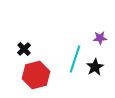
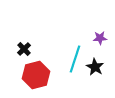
black star: rotated 12 degrees counterclockwise
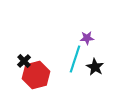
purple star: moved 13 px left
black cross: moved 12 px down
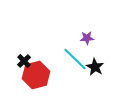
cyan line: rotated 64 degrees counterclockwise
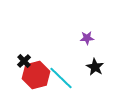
cyan line: moved 14 px left, 19 px down
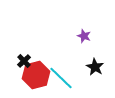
purple star: moved 3 px left, 2 px up; rotated 24 degrees clockwise
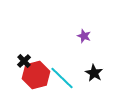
black star: moved 1 px left, 6 px down
cyan line: moved 1 px right
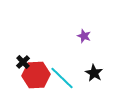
black cross: moved 1 px left, 1 px down
red hexagon: rotated 12 degrees clockwise
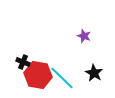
black cross: rotated 24 degrees counterclockwise
red hexagon: moved 2 px right; rotated 12 degrees clockwise
